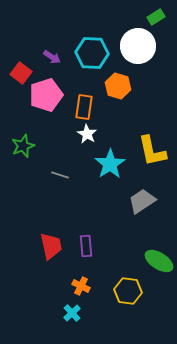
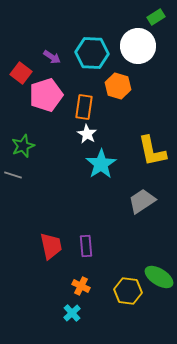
cyan star: moved 9 px left
gray line: moved 47 px left
green ellipse: moved 16 px down
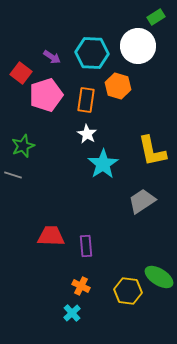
orange rectangle: moved 2 px right, 7 px up
cyan star: moved 2 px right
red trapezoid: moved 10 px up; rotated 76 degrees counterclockwise
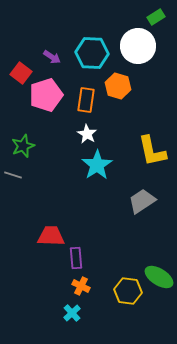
cyan star: moved 6 px left, 1 px down
purple rectangle: moved 10 px left, 12 px down
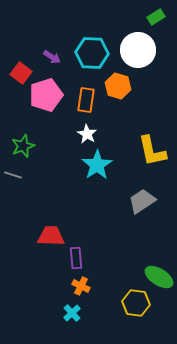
white circle: moved 4 px down
yellow hexagon: moved 8 px right, 12 px down
